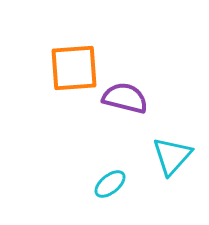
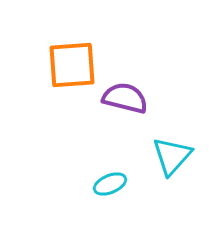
orange square: moved 2 px left, 3 px up
cyan ellipse: rotated 16 degrees clockwise
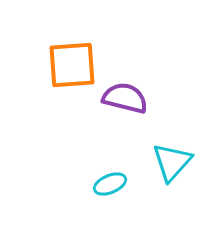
cyan triangle: moved 6 px down
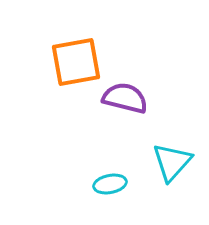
orange square: moved 4 px right, 3 px up; rotated 6 degrees counterclockwise
cyan ellipse: rotated 12 degrees clockwise
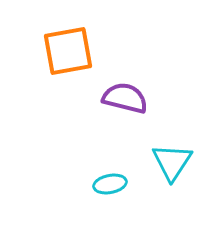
orange square: moved 8 px left, 11 px up
cyan triangle: rotated 9 degrees counterclockwise
